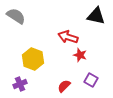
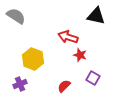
purple square: moved 2 px right, 2 px up
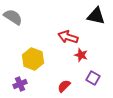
gray semicircle: moved 3 px left, 1 px down
red star: moved 1 px right
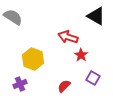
black triangle: rotated 18 degrees clockwise
red star: rotated 16 degrees clockwise
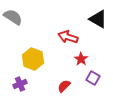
black triangle: moved 2 px right, 3 px down
red star: moved 4 px down
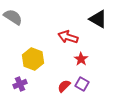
purple square: moved 11 px left, 6 px down
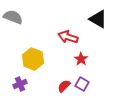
gray semicircle: rotated 12 degrees counterclockwise
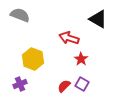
gray semicircle: moved 7 px right, 2 px up
red arrow: moved 1 px right, 1 px down
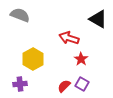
yellow hexagon: rotated 10 degrees clockwise
purple cross: rotated 16 degrees clockwise
